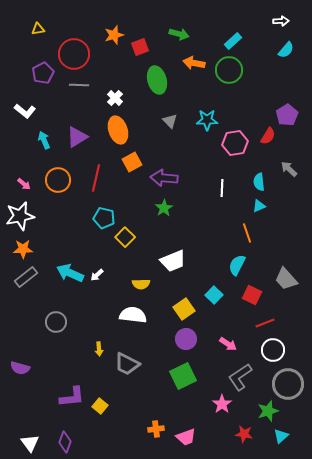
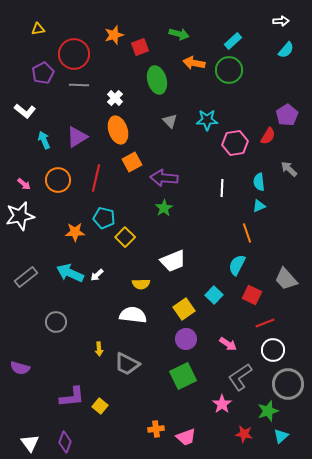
orange star at (23, 249): moved 52 px right, 17 px up
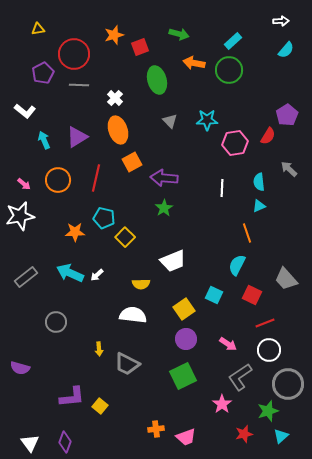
cyan square at (214, 295): rotated 18 degrees counterclockwise
white circle at (273, 350): moved 4 px left
red star at (244, 434): rotated 24 degrees counterclockwise
